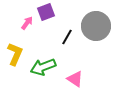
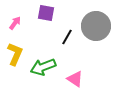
purple square: moved 1 px down; rotated 30 degrees clockwise
pink arrow: moved 12 px left
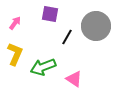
purple square: moved 4 px right, 1 px down
pink triangle: moved 1 px left
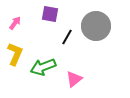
pink triangle: rotated 48 degrees clockwise
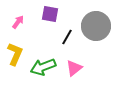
pink arrow: moved 3 px right, 1 px up
pink triangle: moved 11 px up
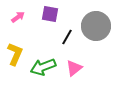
pink arrow: moved 5 px up; rotated 16 degrees clockwise
